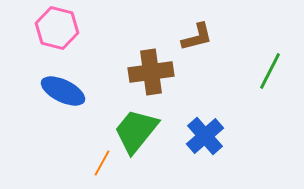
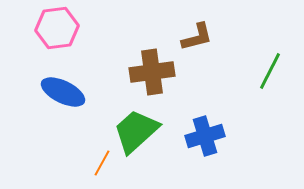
pink hexagon: rotated 21 degrees counterclockwise
brown cross: moved 1 px right
blue ellipse: moved 1 px down
green trapezoid: rotated 9 degrees clockwise
blue cross: rotated 24 degrees clockwise
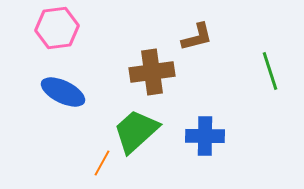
green line: rotated 45 degrees counterclockwise
blue cross: rotated 18 degrees clockwise
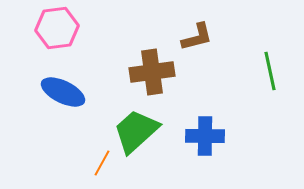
green line: rotated 6 degrees clockwise
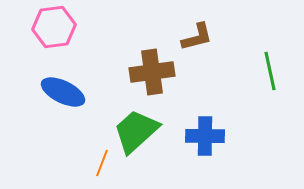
pink hexagon: moved 3 px left, 1 px up
orange line: rotated 8 degrees counterclockwise
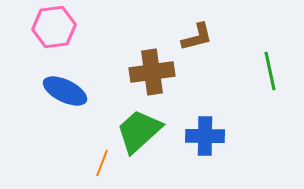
blue ellipse: moved 2 px right, 1 px up
green trapezoid: moved 3 px right
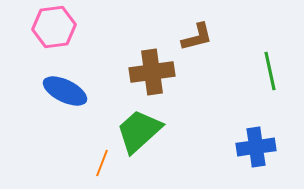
blue cross: moved 51 px right, 11 px down; rotated 9 degrees counterclockwise
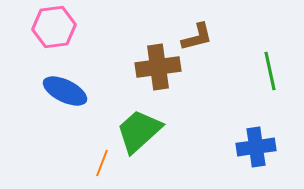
brown cross: moved 6 px right, 5 px up
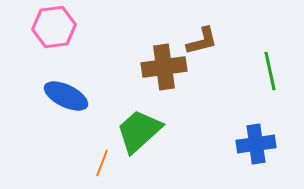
brown L-shape: moved 5 px right, 4 px down
brown cross: moved 6 px right
blue ellipse: moved 1 px right, 5 px down
blue cross: moved 3 px up
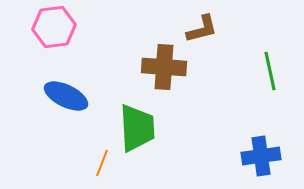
brown L-shape: moved 12 px up
brown cross: rotated 12 degrees clockwise
green trapezoid: moved 2 px left, 3 px up; rotated 129 degrees clockwise
blue cross: moved 5 px right, 12 px down
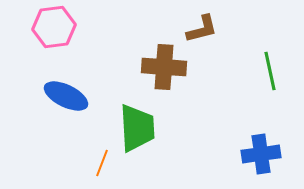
blue cross: moved 2 px up
